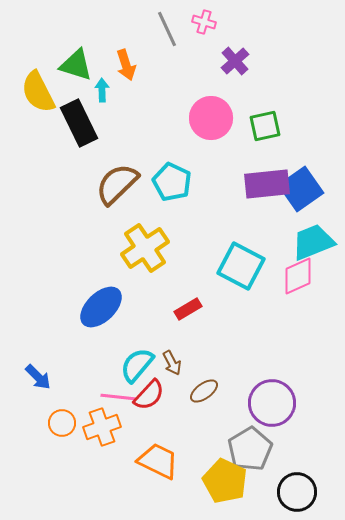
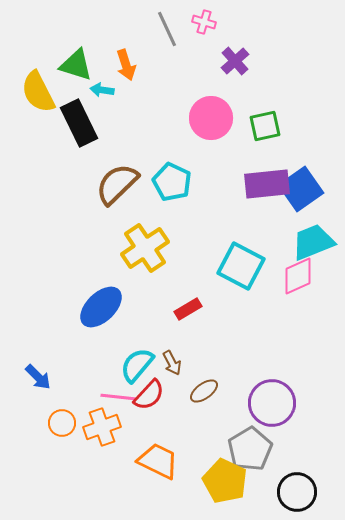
cyan arrow: rotated 80 degrees counterclockwise
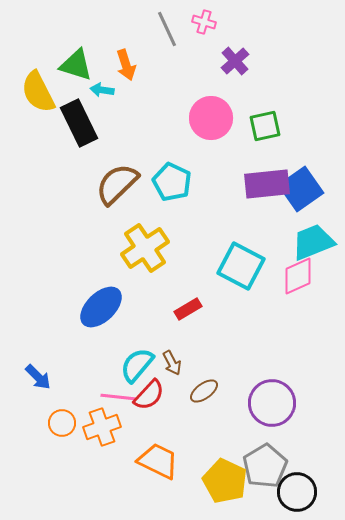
gray pentagon: moved 15 px right, 17 px down
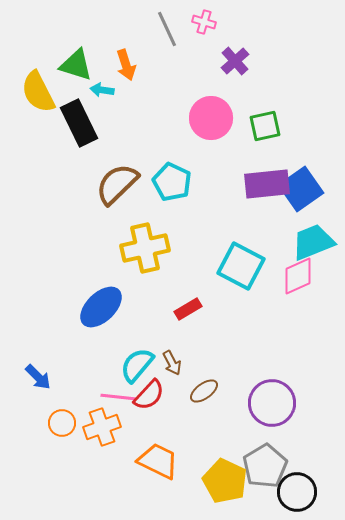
yellow cross: rotated 21 degrees clockwise
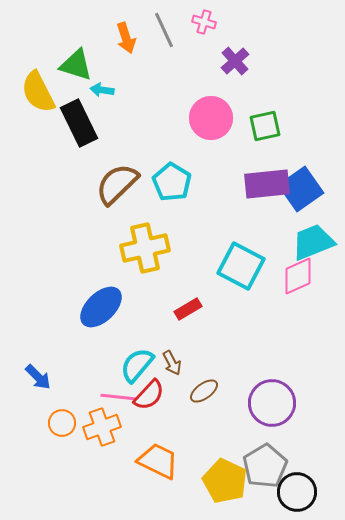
gray line: moved 3 px left, 1 px down
orange arrow: moved 27 px up
cyan pentagon: rotated 6 degrees clockwise
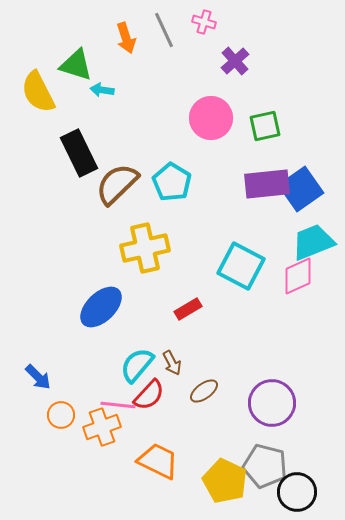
black rectangle: moved 30 px down
pink line: moved 8 px down
orange circle: moved 1 px left, 8 px up
gray pentagon: rotated 27 degrees counterclockwise
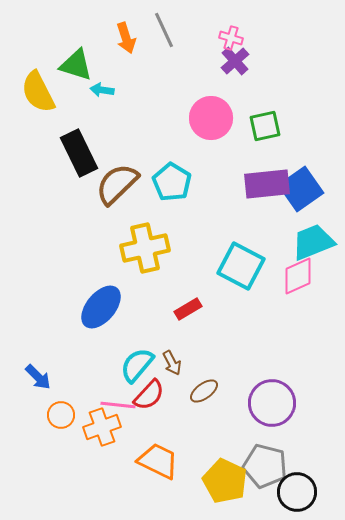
pink cross: moved 27 px right, 16 px down
blue ellipse: rotated 6 degrees counterclockwise
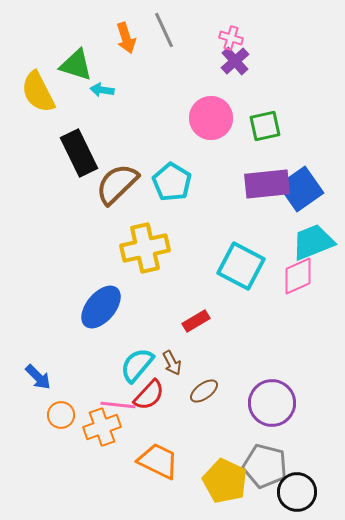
red rectangle: moved 8 px right, 12 px down
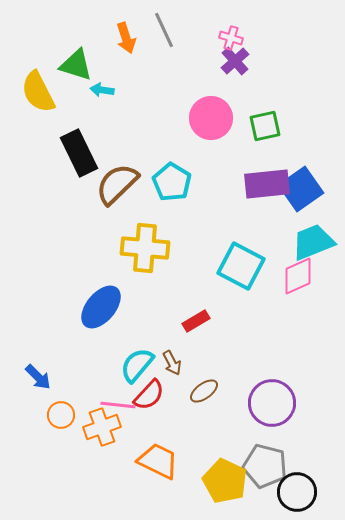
yellow cross: rotated 18 degrees clockwise
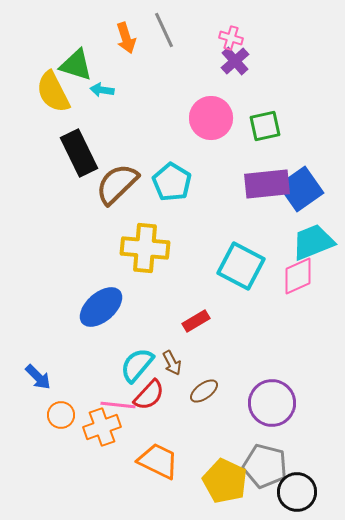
yellow semicircle: moved 15 px right
blue ellipse: rotated 9 degrees clockwise
